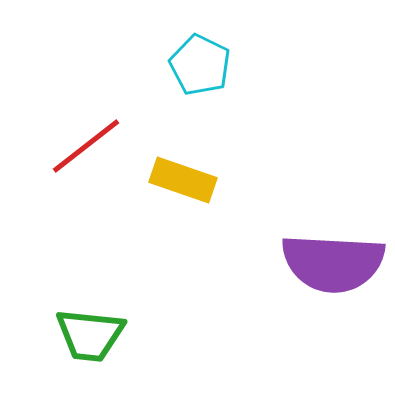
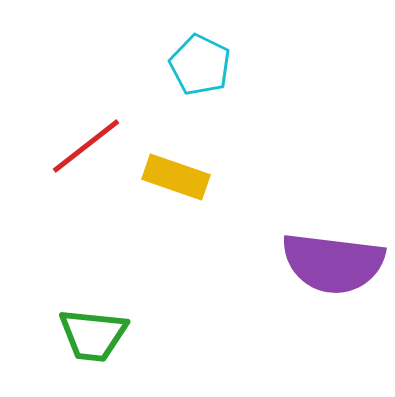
yellow rectangle: moved 7 px left, 3 px up
purple semicircle: rotated 4 degrees clockwise
green trapezoid: moved 3 px right
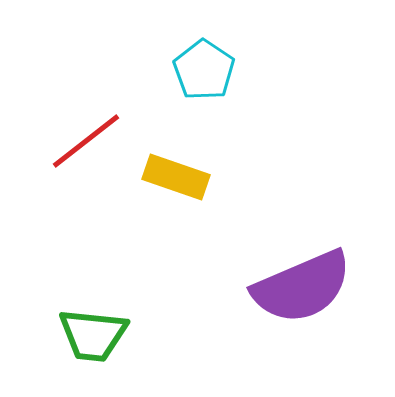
cyan pentagon: moved 4 px right, 5 px down; rotated 8 degrees clockwise
red line: moved 5 px up
purple semicircle: moved 31 px left, 24 px down; rotated 30 degrees counterclockwise
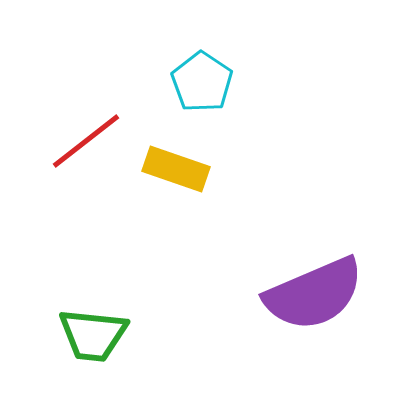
cyan pentagon: moved 2 px left, 12 px down
yellow rectangle: moved 8 px up
purple semicircle: moved 12 px right, 7 px down
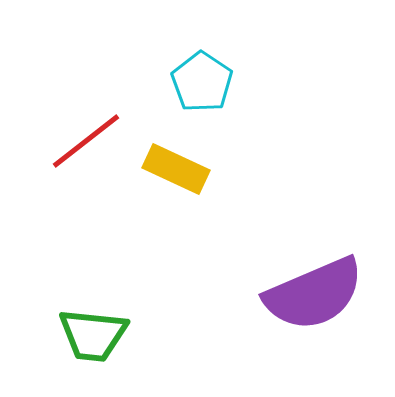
yellow rectangle: rotated 6 degrees clockwise
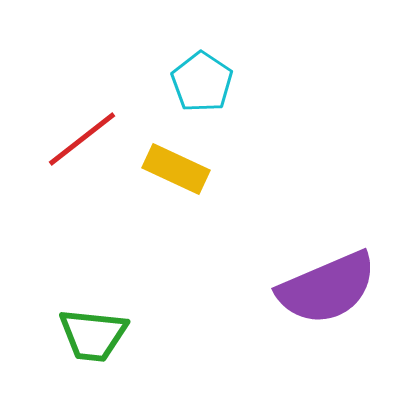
red line: moved 4 px left, 2 px up
purple semicircle: moved 13 px right, 6 px up
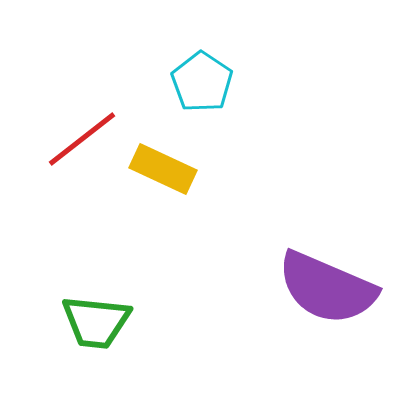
yellow rectangle: moved 13 px left
purple semicircle: rotated 46 degrees clockwise
green trapezoid: moved 3 px right, 13 px up
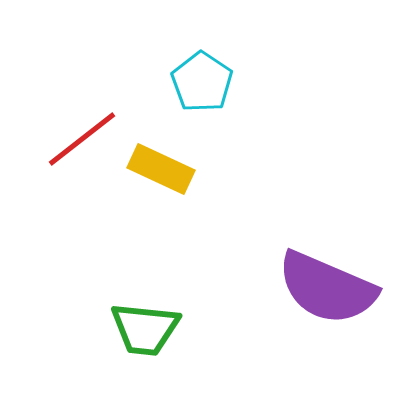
yellow rectangle: moved 2 px left
green trapezoid: moved 49 px right, 7 px down
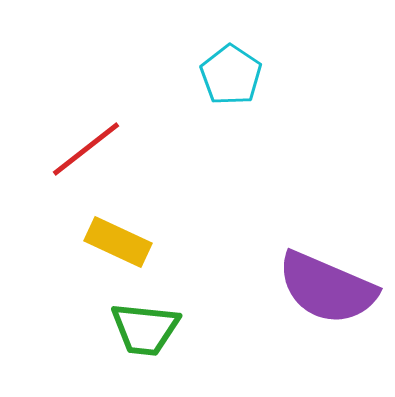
cyan pentagon: moved 29 px right, 7 px up
red line: moved 4 px right, 10 px down
yellow rectangle: moved 43 px left, 73 px down
